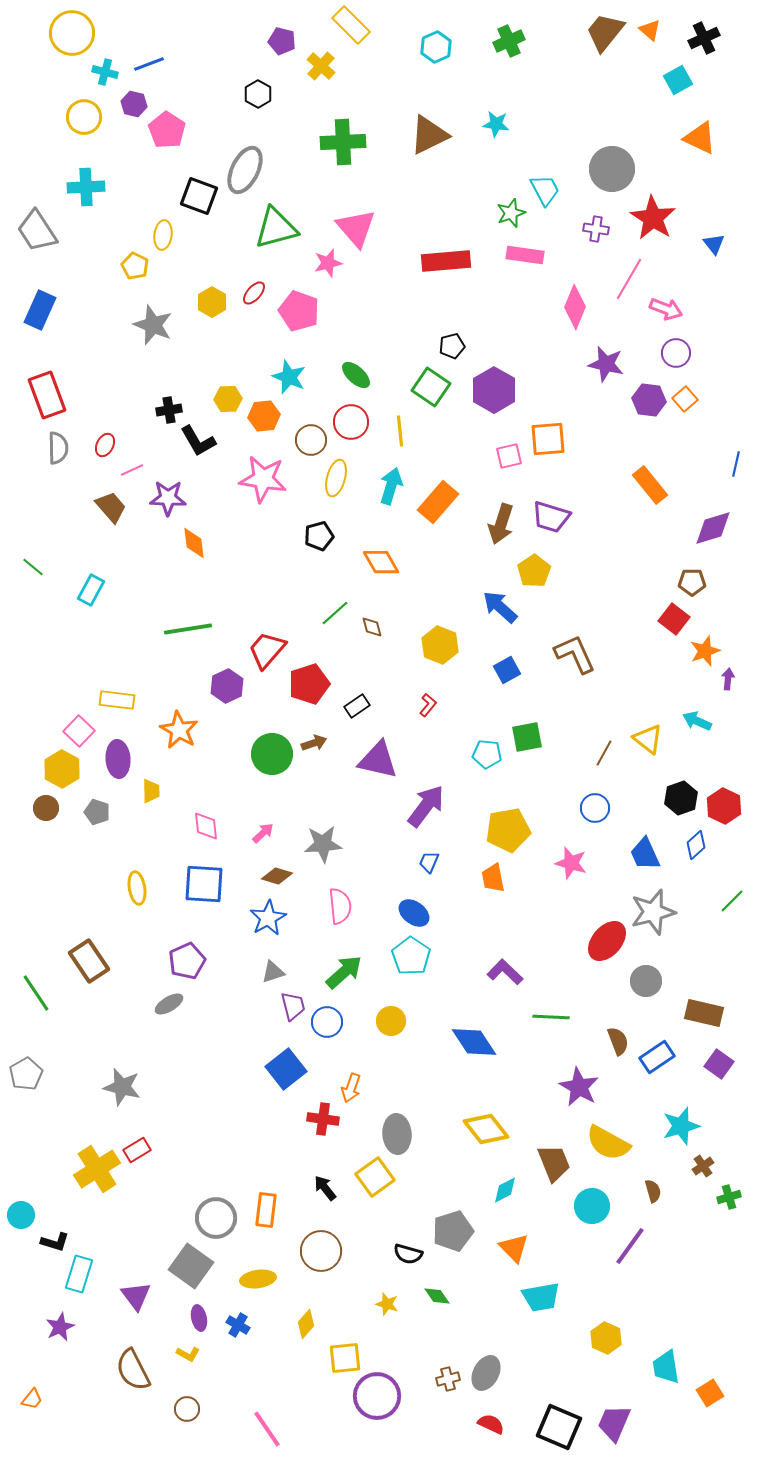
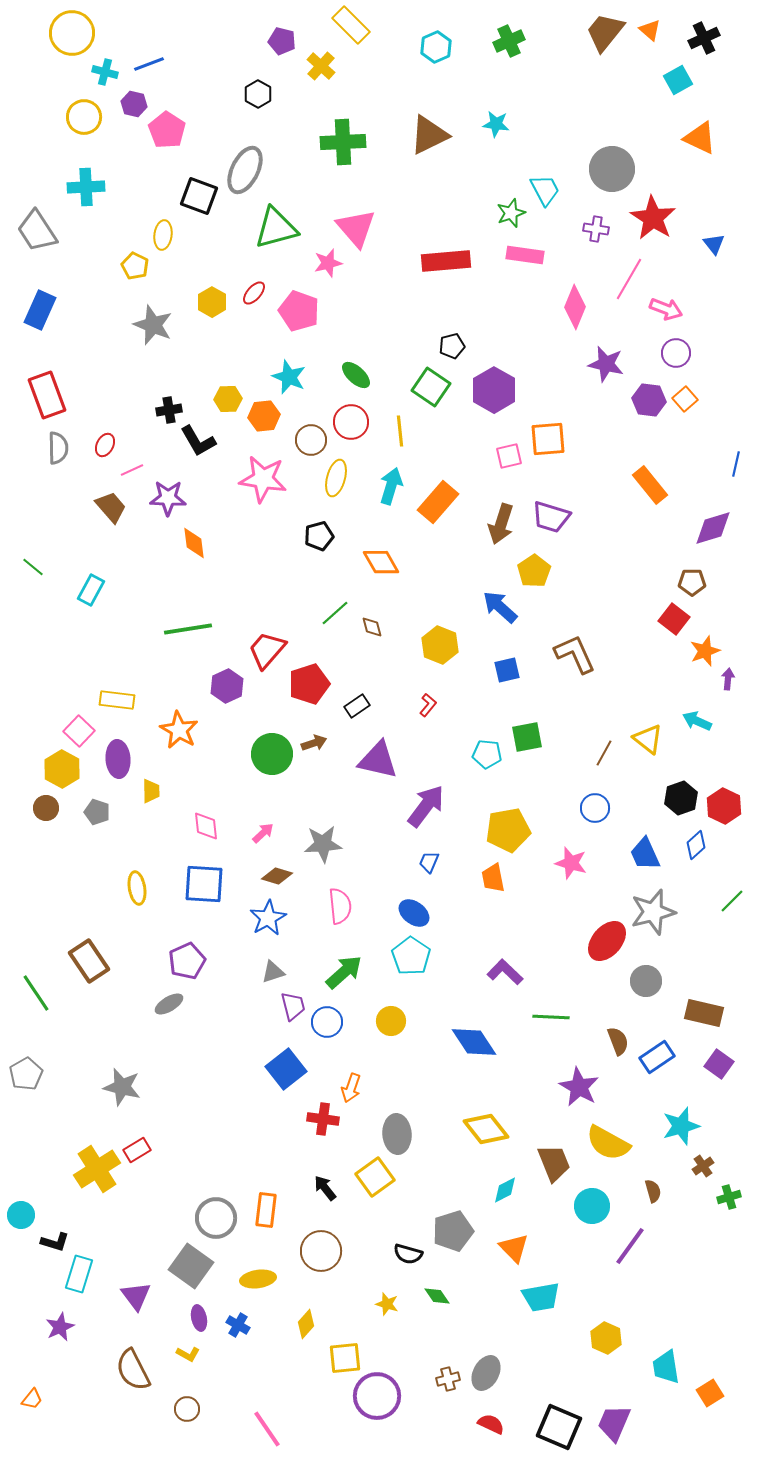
blue square at (507, 670): rotated 16 degrees clockwise
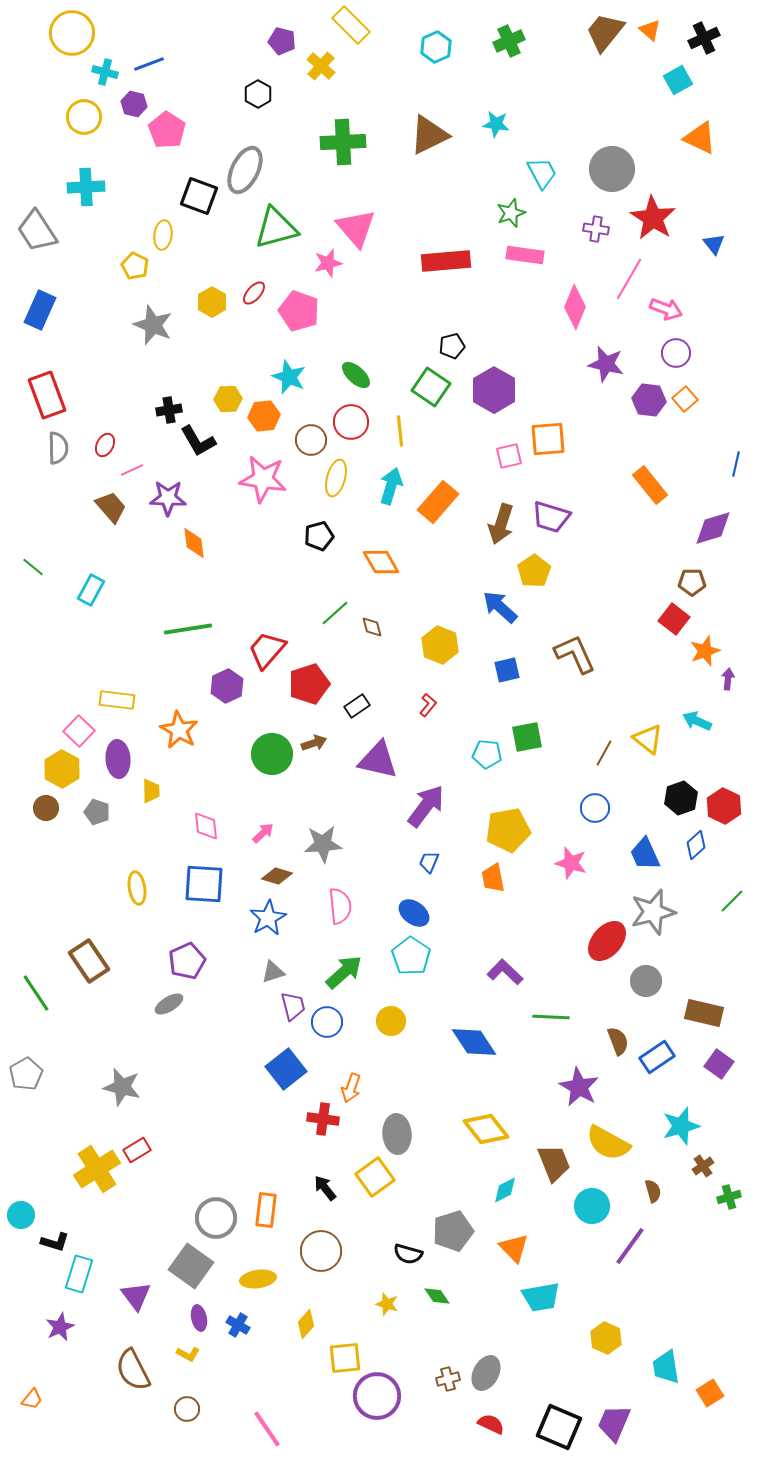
cyan trapezoid at (545, 190): moved 3 px left, 17 px up
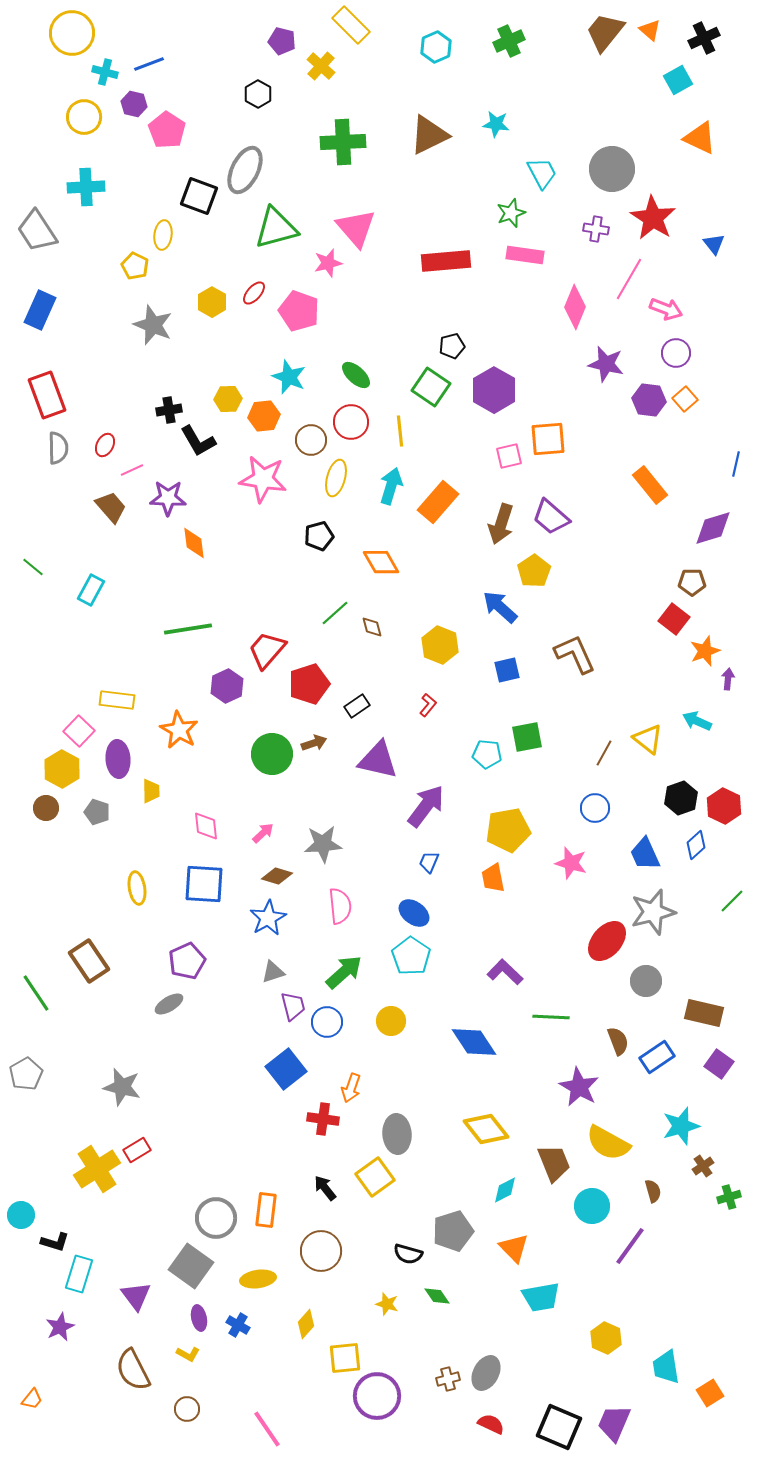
purple trapezoid at (551, 517): rotated 24 degrees clockwise
